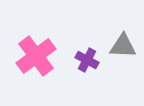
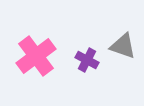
gray triangle: rotated 16 degrees clockwise
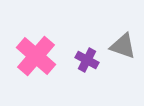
pink cross: rotated 12 degrees counterclockwise
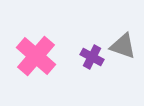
purple cross: moved 5 px right, 3 px up
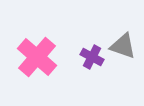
pink cross: moved 1 px right, 1 px down
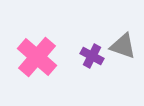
purple cross: moved 1 px up
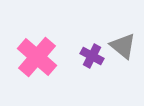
gray triangle: rotated 20 degrees clockwise
